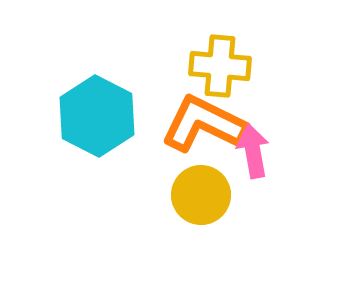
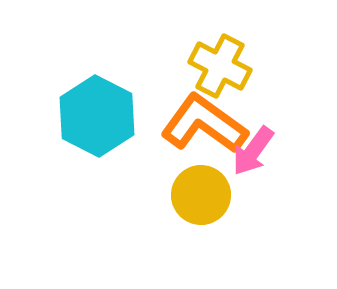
yellow cross: rotated 22 degrees clockwise
orange L-shape: rotated 10 degrees clockwise
pink arrow: rotated 134 degrees counterclockwise
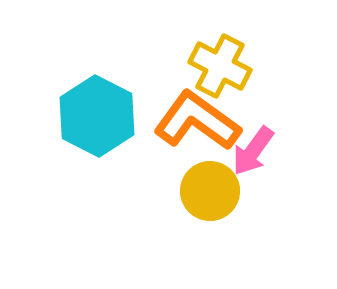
orange L-shape: moved 7 px left, 3 px up
yellow circle: moved 9 px right, 4 px up
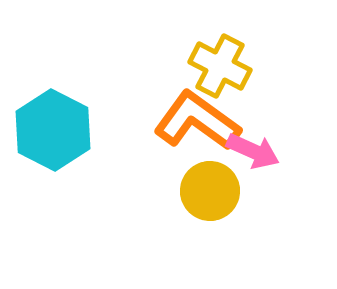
cyan hexagon: moved 44 px left, 14 px down
pink arrow: rotated 102 degrees counterclockwise
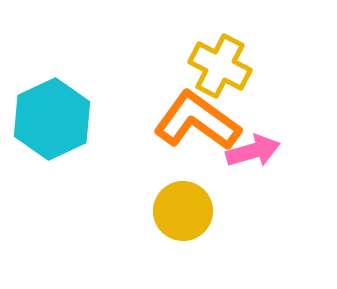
cyan hexagon: moved 1 px left, 11 px up; rotated 8 degrees clockwise
pink arrow: rotated 40 degrees counterclockwise
yellow circle: moved 27 px left, 20 px down
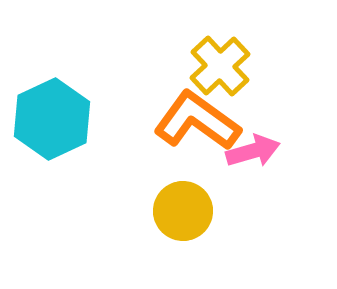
yellow cross: rotated 20 degrees clockwise
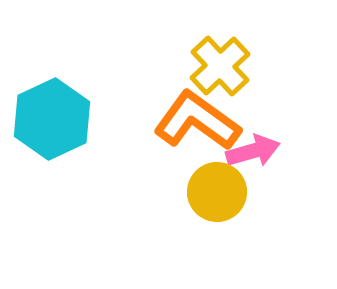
yellow circle: moved 34 px right, 19 px up
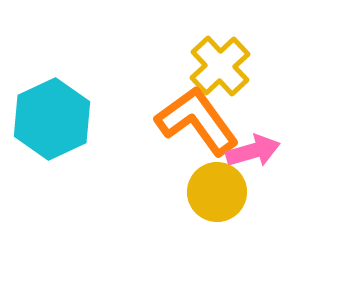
orange L-shape: rotated 18 degrees clockwise
